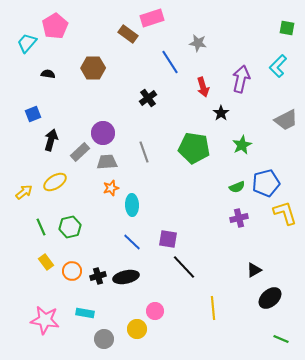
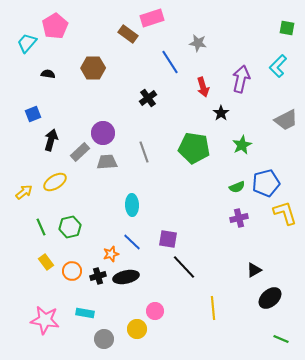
orange star at (111, 188): moved 66 px down
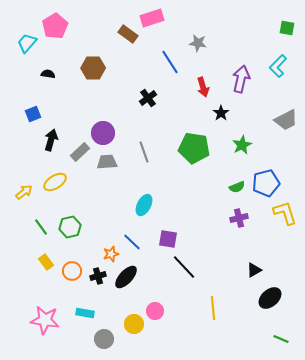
cyan ellipse at (132, 205): moved 12 px right; rotated 30 degrees clockwise
green line at (41, 227): rotated 12 degrees counterclockwise
black ellipse at (126, 277): rotated 35 degrees counterclockwise
yellow circle at (137, 329): moved 3 px left, 5 px up
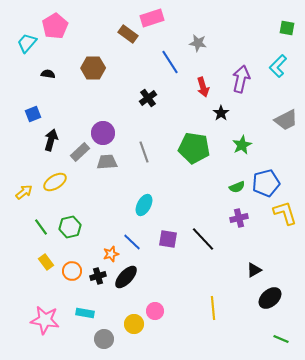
black line at (184, 267): moved 19 px right, 28 px up
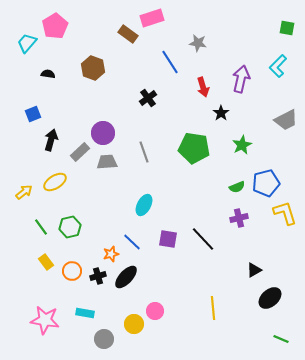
brown hexagon at (93, 68): rotated 20 degrees clockwise
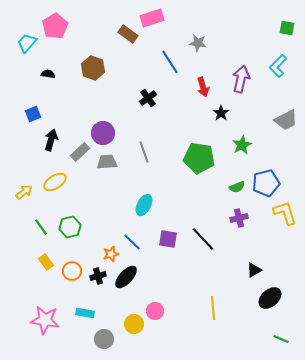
green pentagon at (194, 148): moved 5 px right, 10 px down
